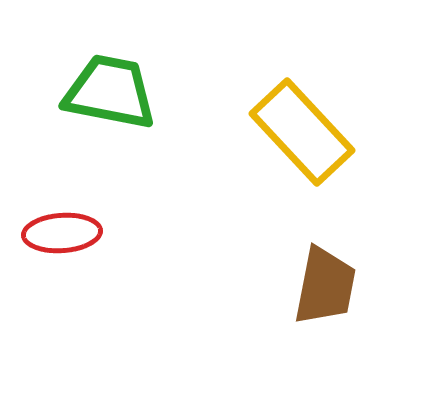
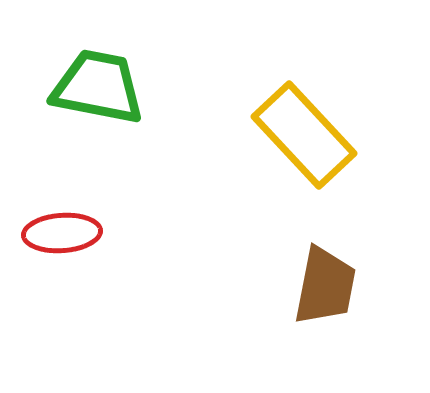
green trapezoid: moved 12 px left, 5 px up
yellow rectangle: moved 2 px right, 3 px down
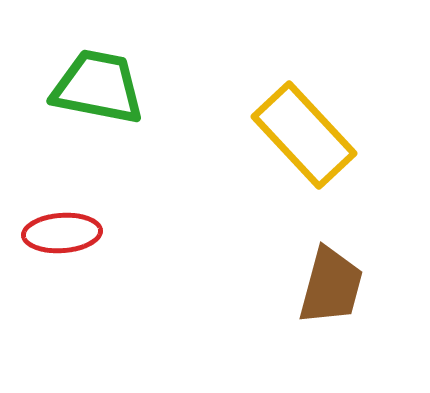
brown trapezoid: moved 6 px right; rotated 4 degrees clockwise
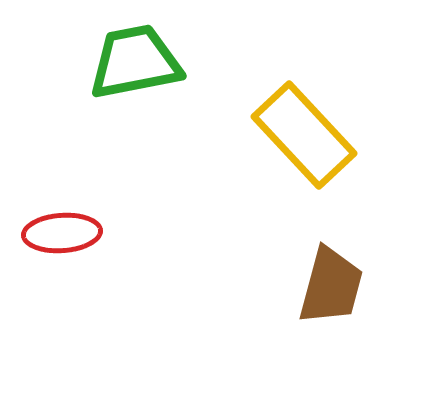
green trapezoid: moved 37 px right, 25 px up; rotated 22 degrees counterclockwise
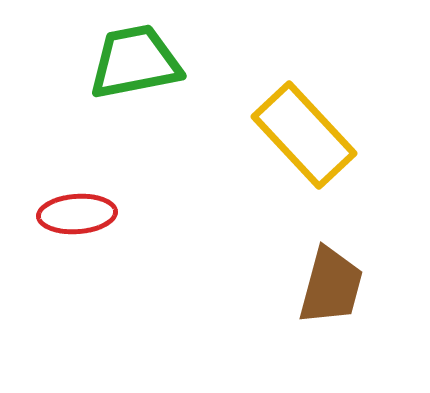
red ellipse: moved 15 px right, 19 px up
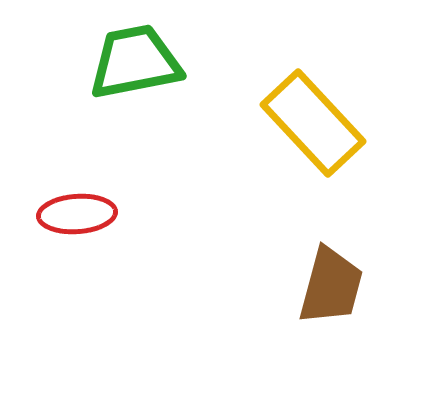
yellow rectangle: moved 9 px right, 12 px up
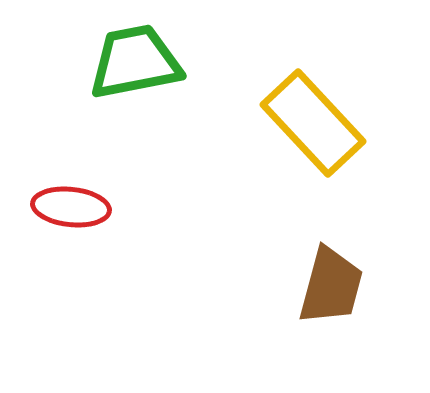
red ellipse: moved 6 px left, 7 px up; rotated 10 degrees clockwise
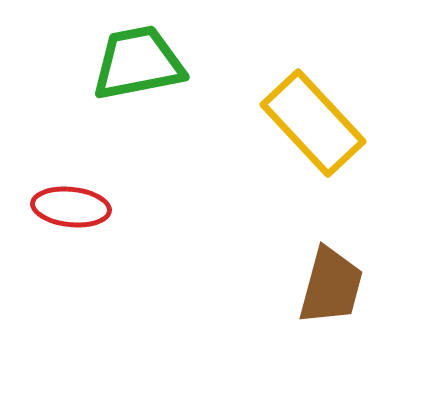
green trapezoid: moved 3 px right, 1 px down
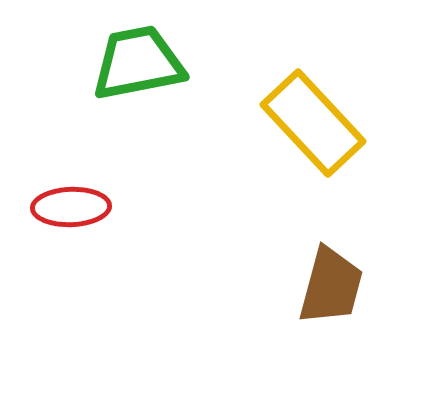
red ellipse: rotated 8 degrees counterclockwise
